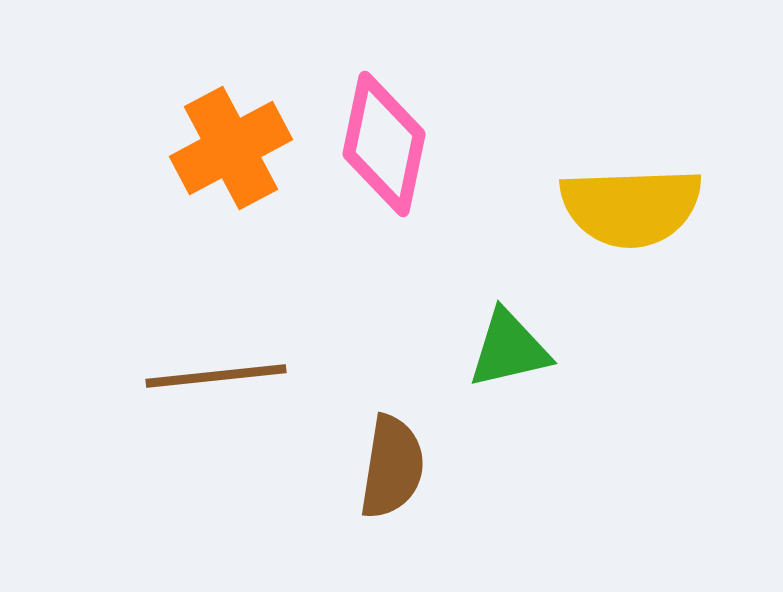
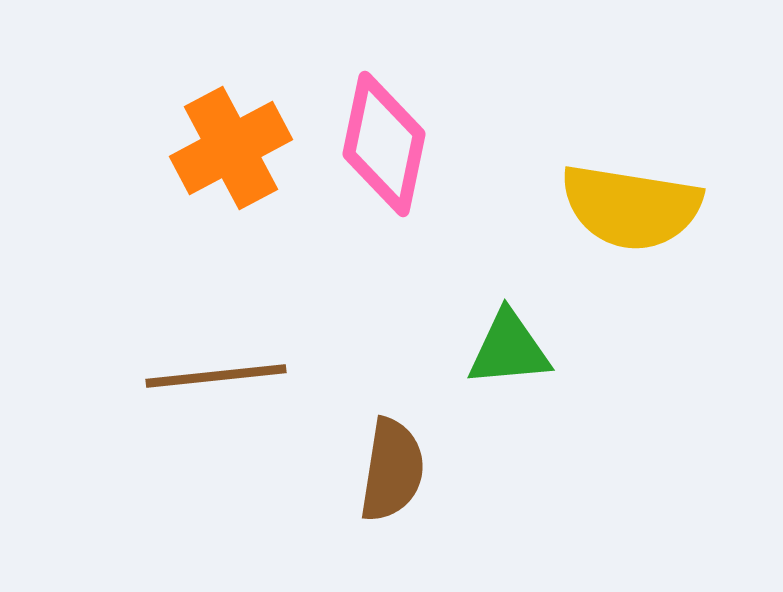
yellow semicircle: rotated 11 degrees clockwise
green triangle: rotated 8 degrees clockwise
brown semicircle: moved 3 px down
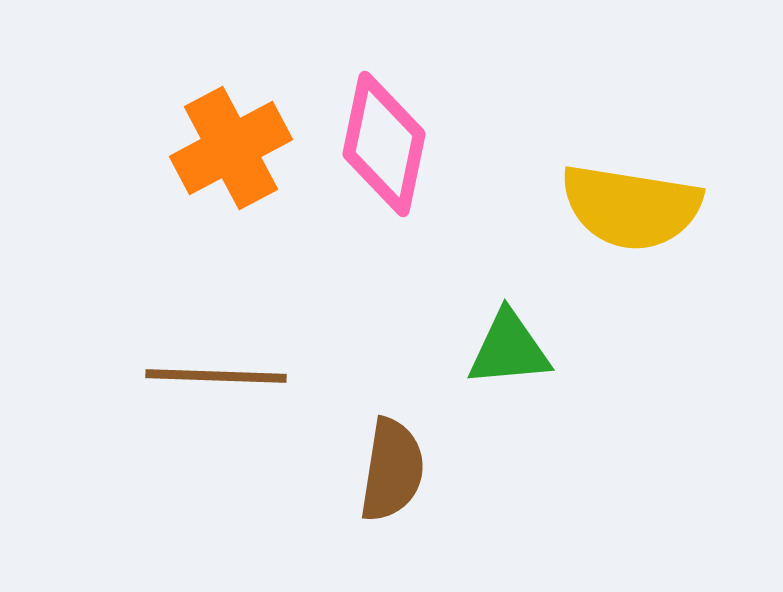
brown line: rotated 8 degrees clockwise
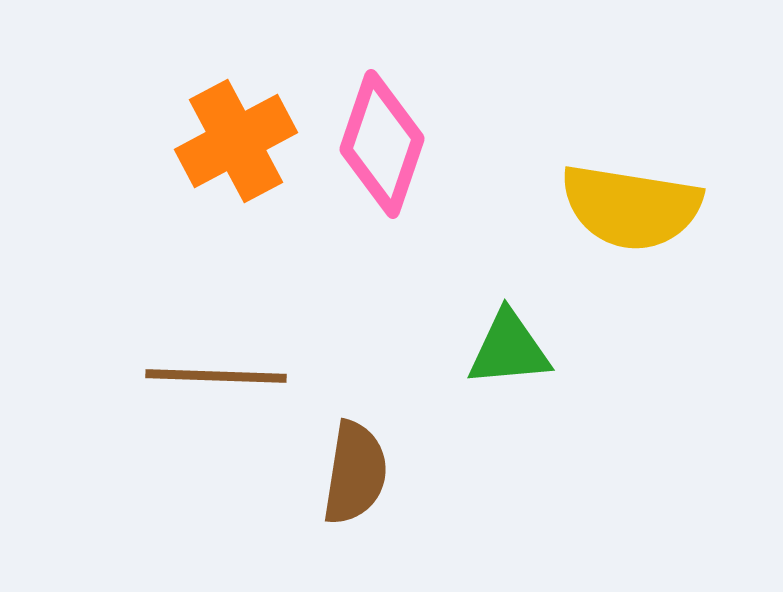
pink diamond: moved 2 px left; rotated 7 degrees clockwise
orange cross: moved 5 px right, 7 px up
brown semicircle: moved 37 px left, 3 px down
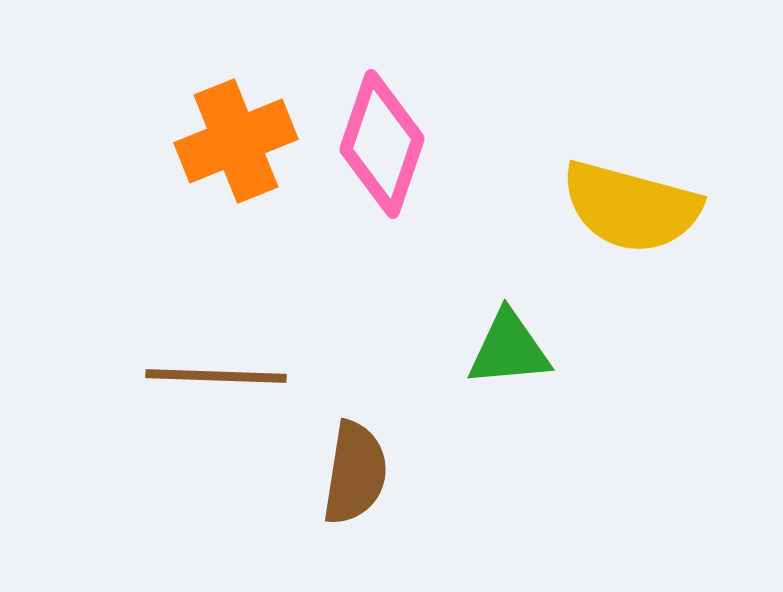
orange cross: rotated 6 degrees clockwise
yellow semicircle: rotated 6 degrees clockwise
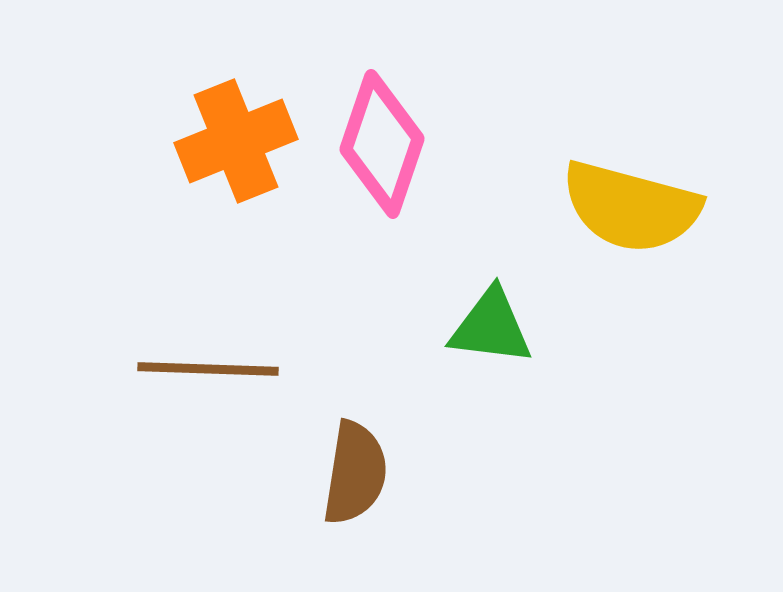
green triangle: moved 18 px left, 22 px up; rotated 12 degrees clockwise
brown line: moved 8 px left, 7 px up
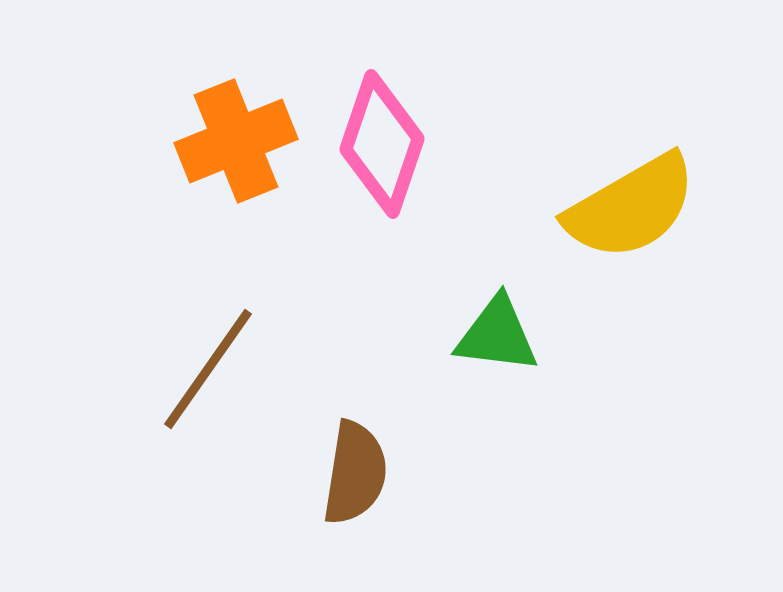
yellow semicircle: rotated 45 degrees counterclockwise
green triangle: moved 6 px right, 8 px down
brown line: rotated 57 degrees counterclockwise
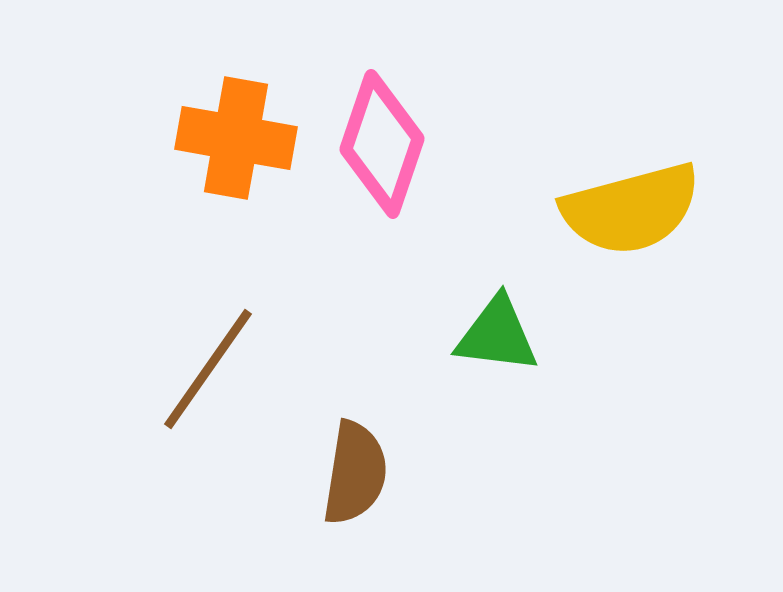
orange cross: moved 3 px up; rotated 32 degrees clockwise
yellow semicircle: moved 2 px down; rotated 15 degrees clockwise
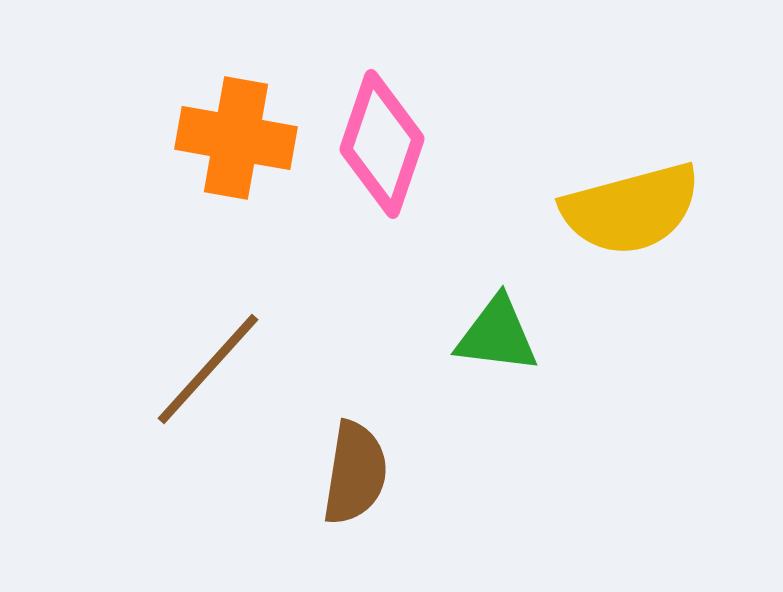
brown line: rotated 7 degrees clockwise
